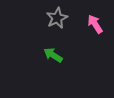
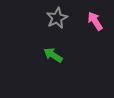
pink arrow: moved 3 px up
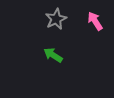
gray star: moved 1 px left, 1 px down
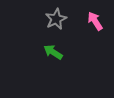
green arrow: moved 3 px up
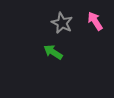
gray star: moved 6 px right, 4 px down; rotated 20 degrees counterclockwise
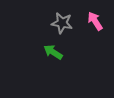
gray star: rotated 15 degrees counterclockwise
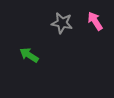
green arrow: moved 24 px left, 3 px down
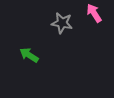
pink arrow: moved 1 px left, 8 px up
